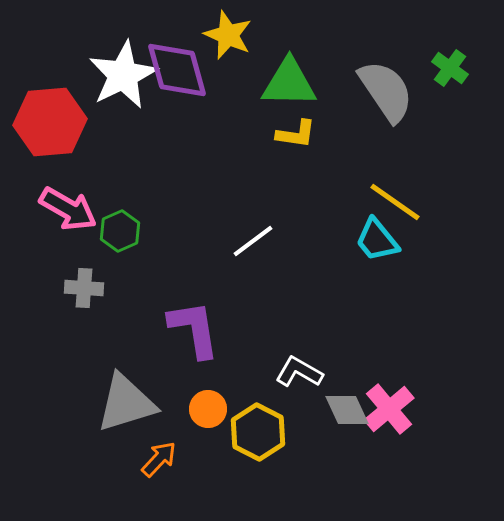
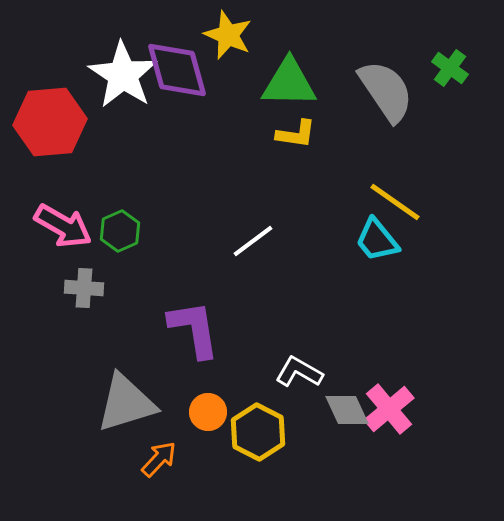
white star: rotated 12 degrees counterclockwise
pink arrow: moved 5 px left, 17 px down
orange circle: moved 3 px down
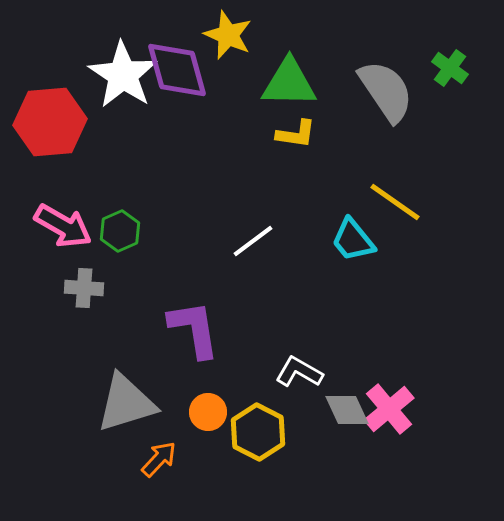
cyan trapezoid: moved 24 px left
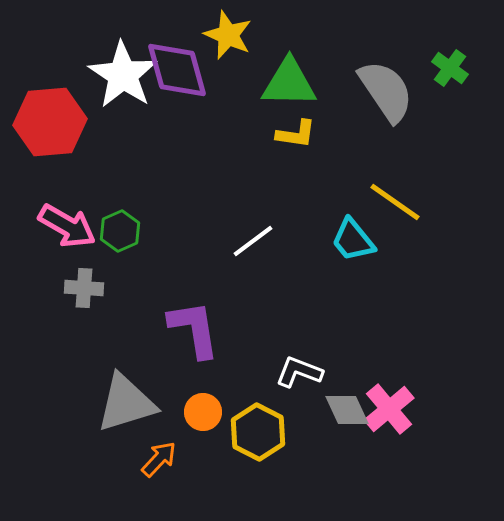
pink arrow: moved 4 px right
white L-shape: rotated 9 degrees counterclockwise
orange circle: moved 5 px left
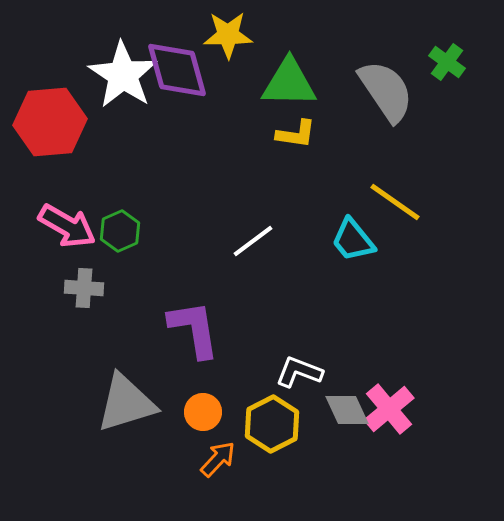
yellow star: rotated 24 degrees counterclockwise
green cross: moved 3 px left, 6 px up
yellow hexagon: moved 14 px right, 8 px up; rotated 6 degrees clockwise
orange arrow: moved 59 px right
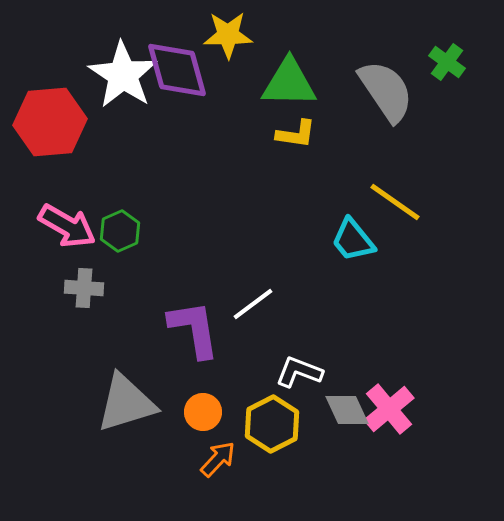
white line: moved 63 px down
